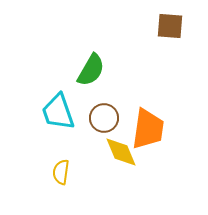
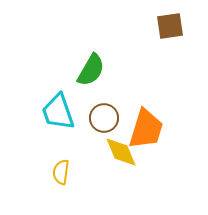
brown square: rotated 12 degrees counterclockwise
orange trapezoid: moved 2 px left; rotated 9 degrees clockwise
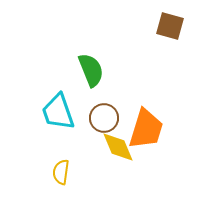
brown square: rotated 24 degrees clockwise
green semicircle: rotated 52 degrees counterclockwise
yellow diamond: moved 3 px left, 5 px up
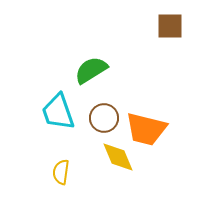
brown square: rotated 16 degrees counterclockwise
green semicircle: rotated 100 degrees counterclockwise
orange trapezoid: rotated 87 degrees clockwise
yellow diamond: moved 10 px down
